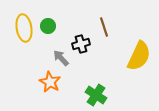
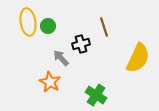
yellow ellipse: moved 4 px right, 6 px up
yellow semicircle: moved 1 px left, 2 px down
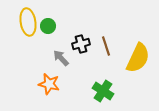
brown line: moved 2 px right, 19 px down
orange star: moved 1 px left, 2 px down; rotated 15 degrees counterclockwise
green cross: moved 7 px right, 4 px up
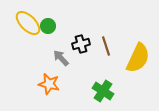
yellow ellipse: moved 1 px down; rotated 36 degrees counterclockwise
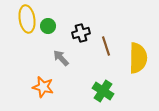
yellow ellipse: moved 1 px left, 4 px up; rotated 36 degrees clockwise
black cross: moved 11 px up
yellow semicircle: rotated 24 degrees counterclockwise
orange star: moved 6 px left, 3 px down
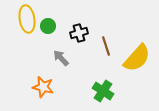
black cross: moved 2 px left
yellow semicircle: moved 1 px left; rotated 40 degrees clockwise
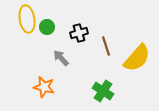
green circle: moved 1 px left, 1 px down
orange star: moved 1 px right
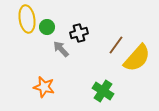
brown line: moved 10 px right, 1 px up; rotated 54 degrees clockwise
gray arrow: moved 9 px up
